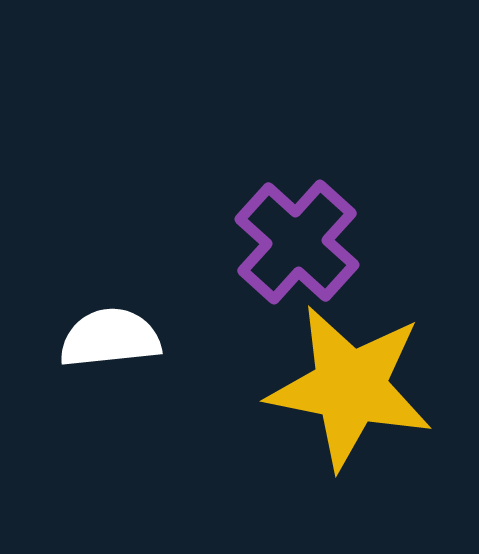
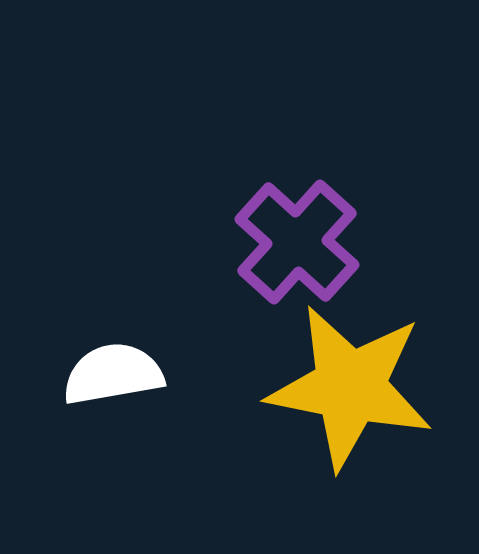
white semicircle: moved 3 px right, 36 px down; rotated 4 degrees counterclockwise
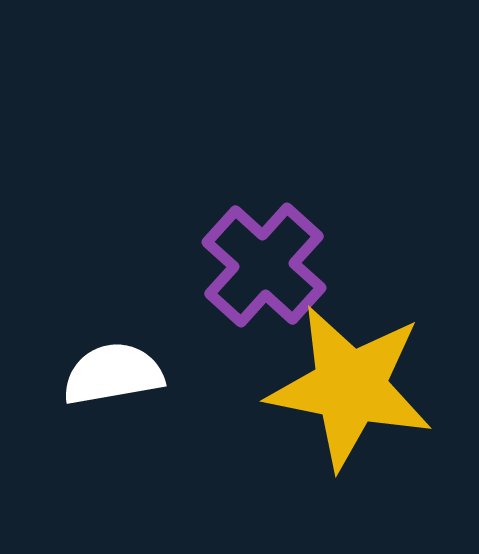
purple cross: moved 33 px left, 23 px down
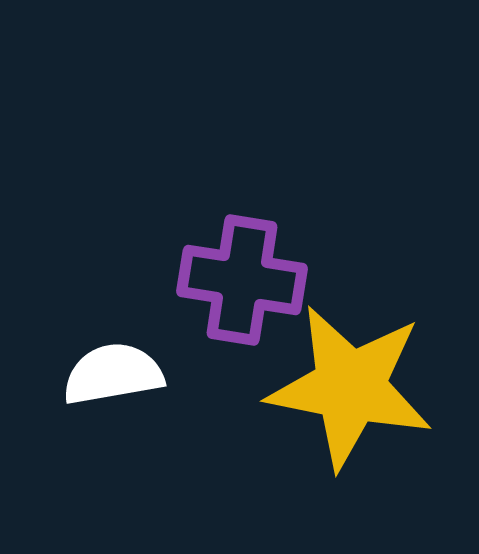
purple cross: moved 22 px left, 15 px down; rotated 33 degrees counterclockwise
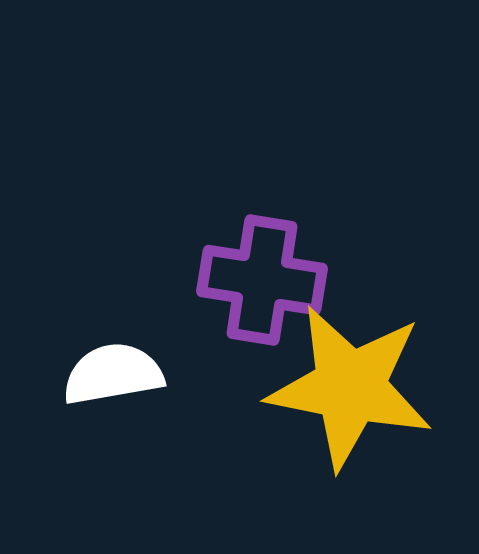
purple cross: moved 20 px right
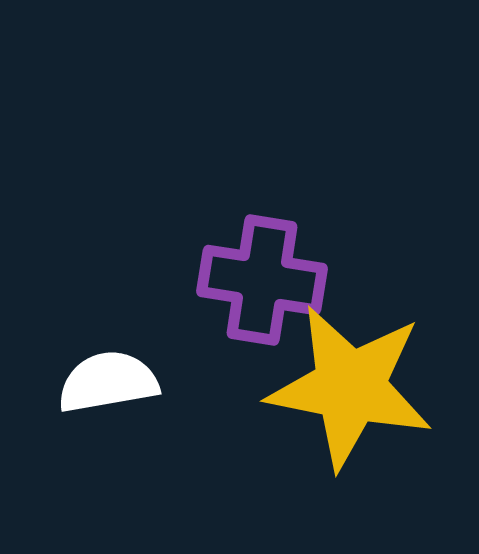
white semicircle: moved 5 px left, 8 px down
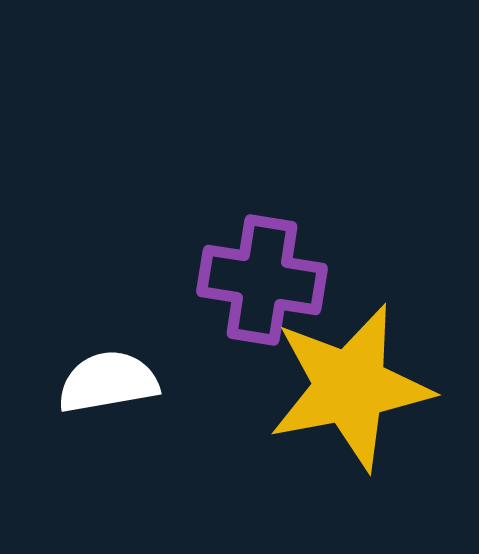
yellow star: rotated 22 degrees counterclockwise
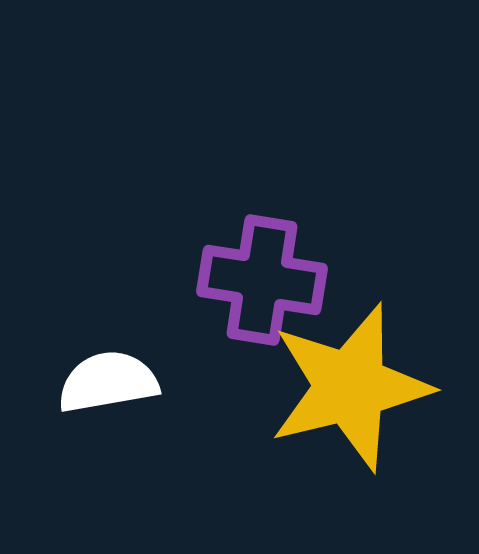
yellow star: rotated 3 degrees counterclockwise
